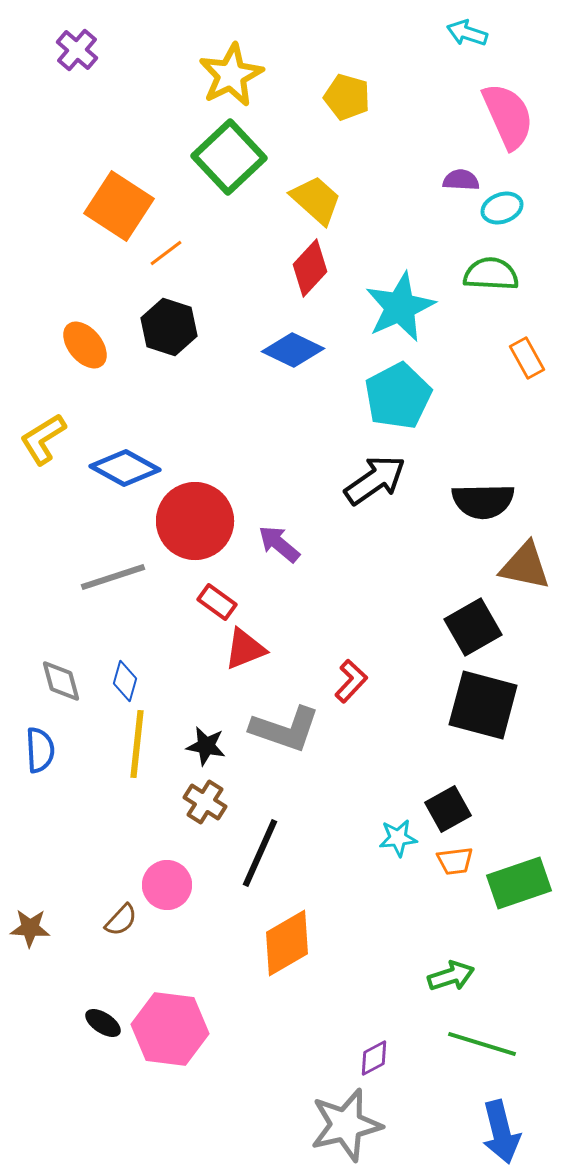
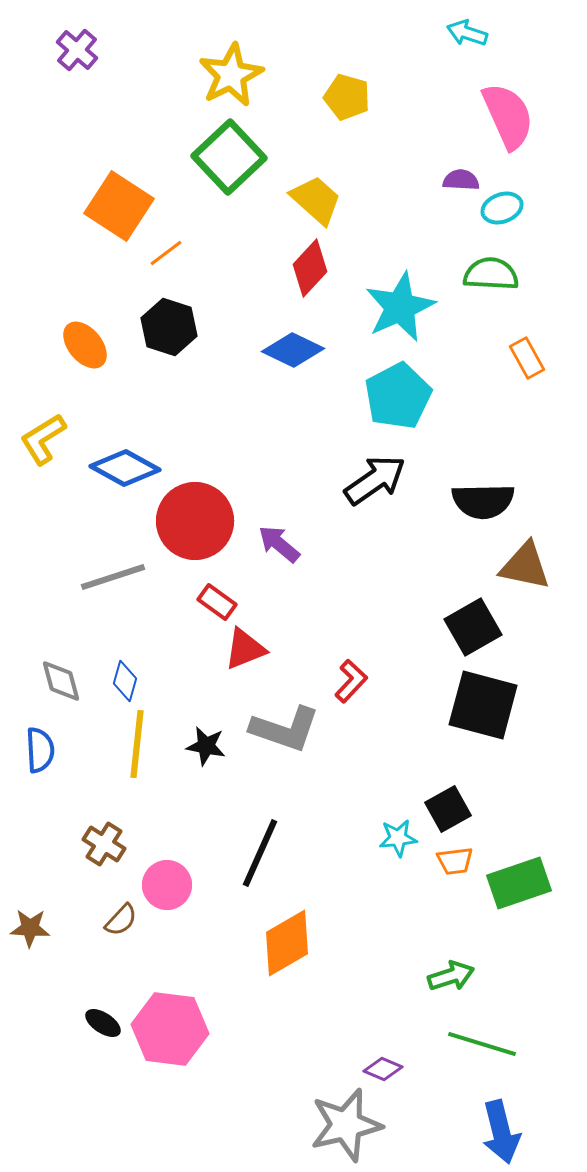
brown cross at (205, 802): moved 101 px left, 42 px down
purple diamond at (374, 1058): moved 9 px right, 11 px down; rotated 51 degrees clockwise
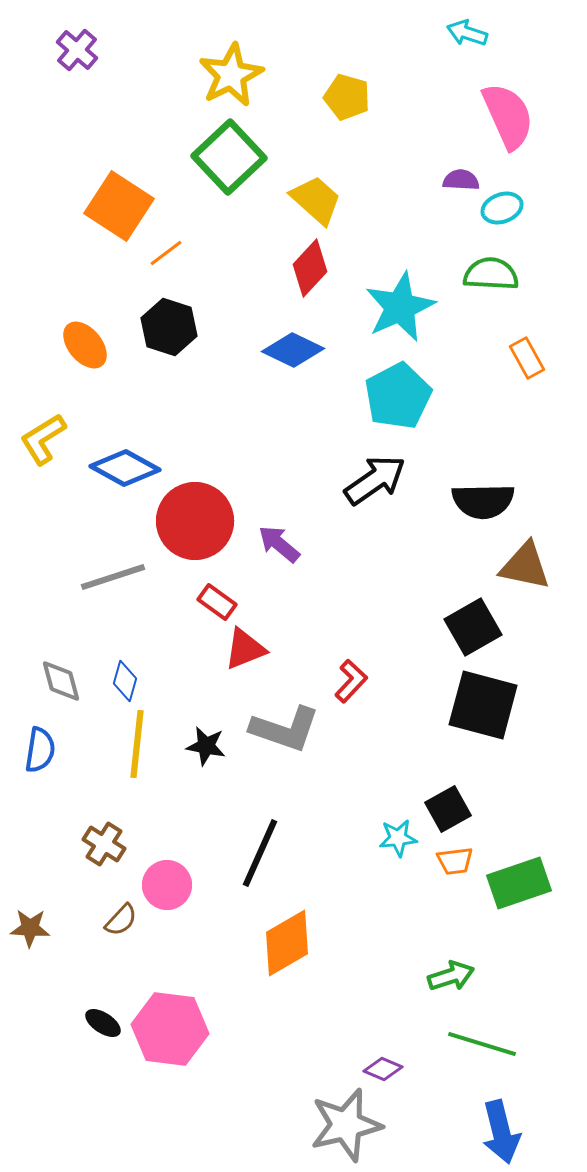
blue semicircle at (40, 750): rotated 12 degrees clockwise
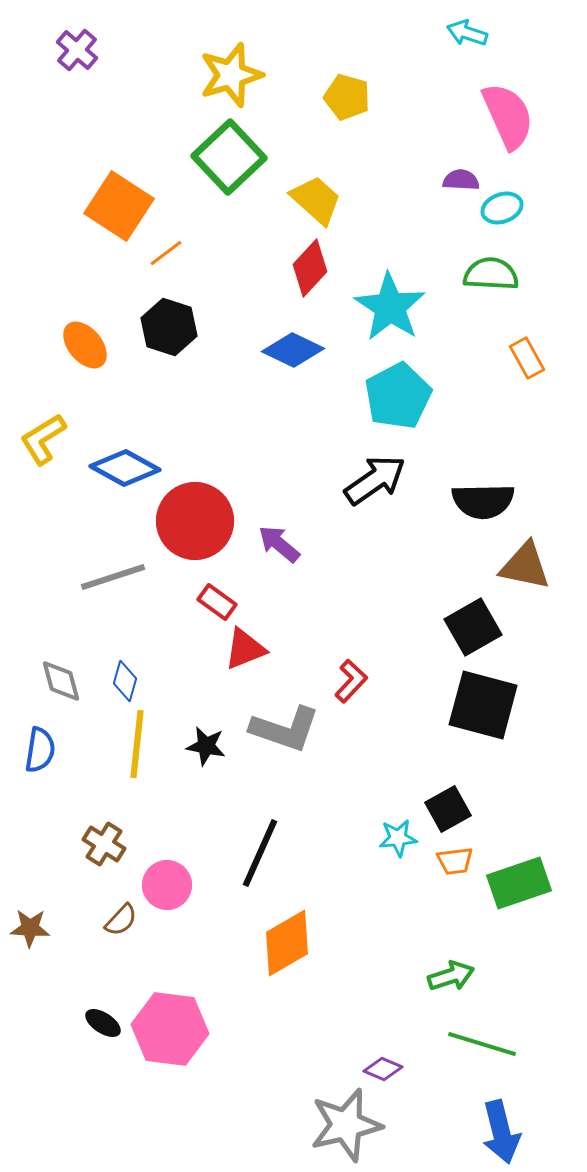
yellow star at (231, 75): rotated 10 degrees clockwise
cyan star at (400, 307): moved 10 px left; rotated 14 degrees counterclockwise
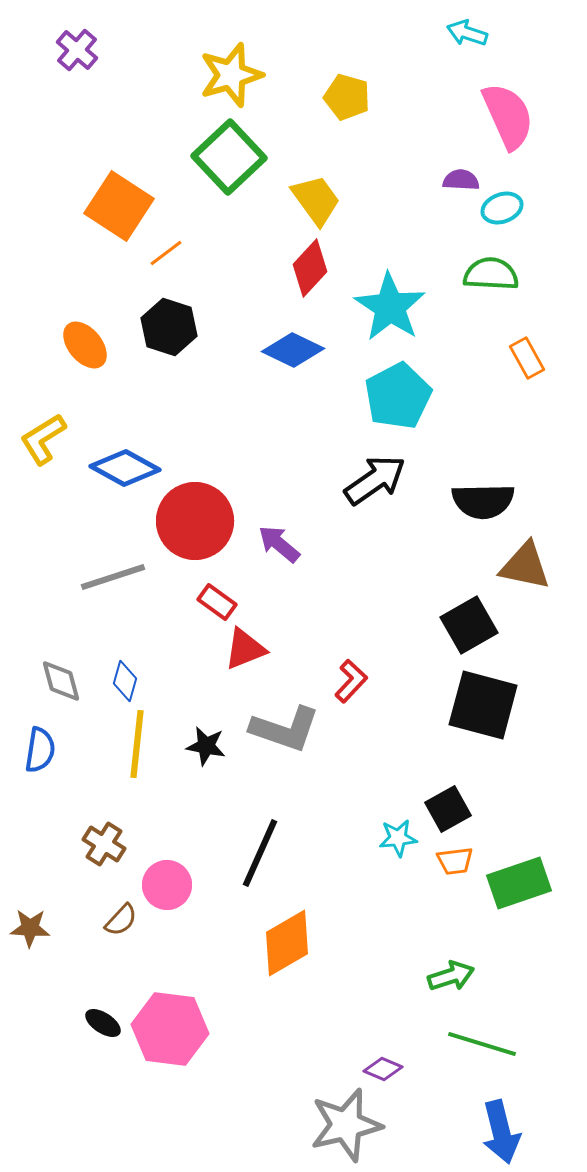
yellow trapezoid at (316, 200): rotated 12 degrees clockwise
black square at (473, 627): moved 4 px left, 2 px up
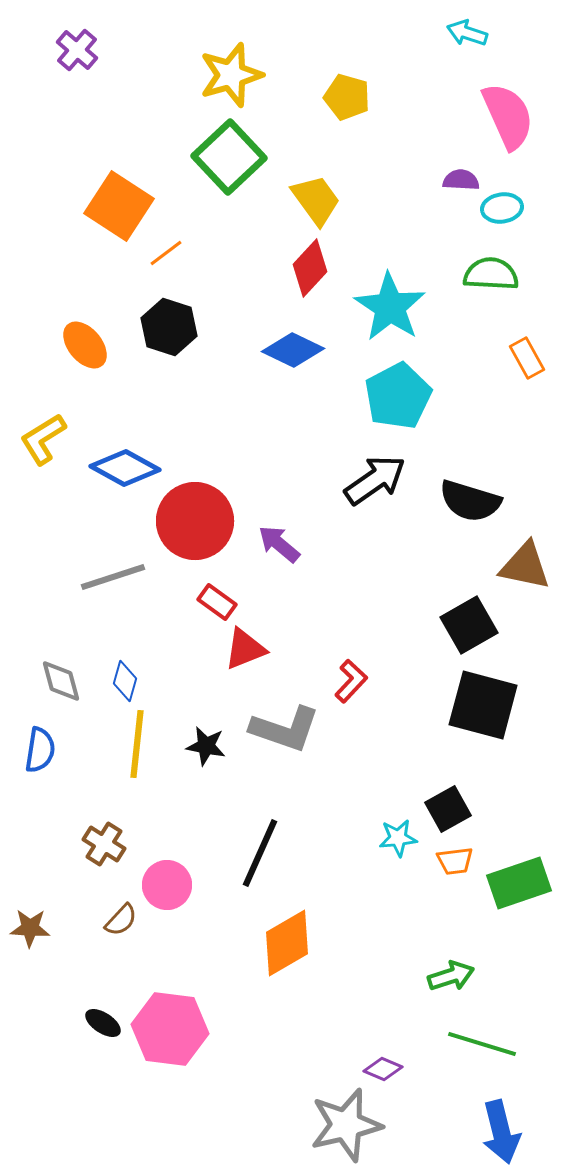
cyan ellipse at (502, 208): rotated 12 degrees clockwise
black semicircle at (483, 501): moved 13 px left; rotated 18 degrees clockwise
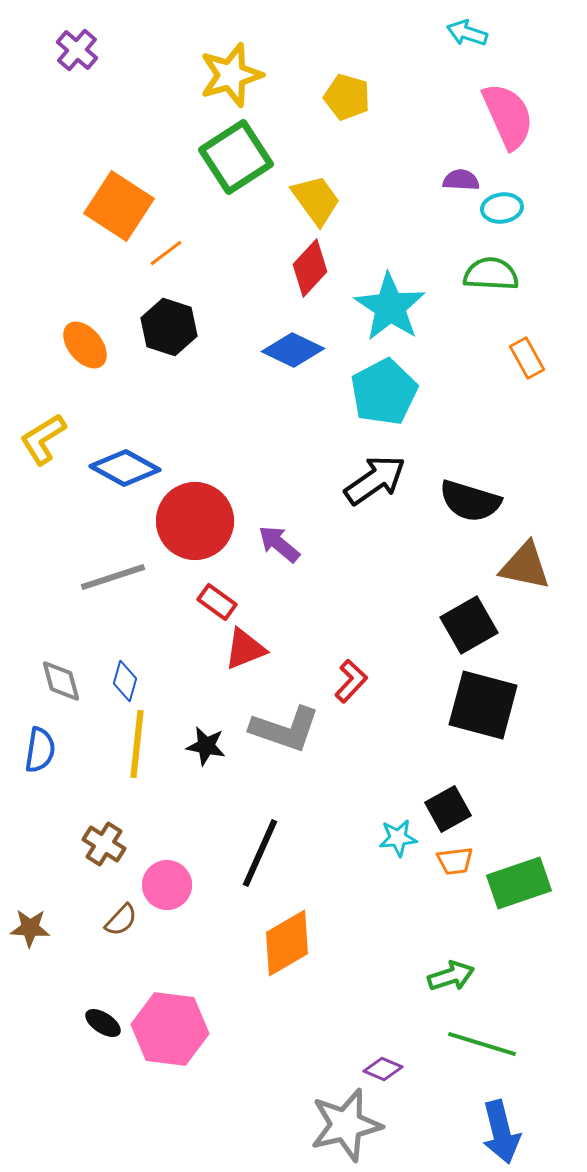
green square at (229, 157): moved 7 px right; rotated 10 degrees clockwise
cyan pentagon at (398, 396): moved 14 px left, 4 px up
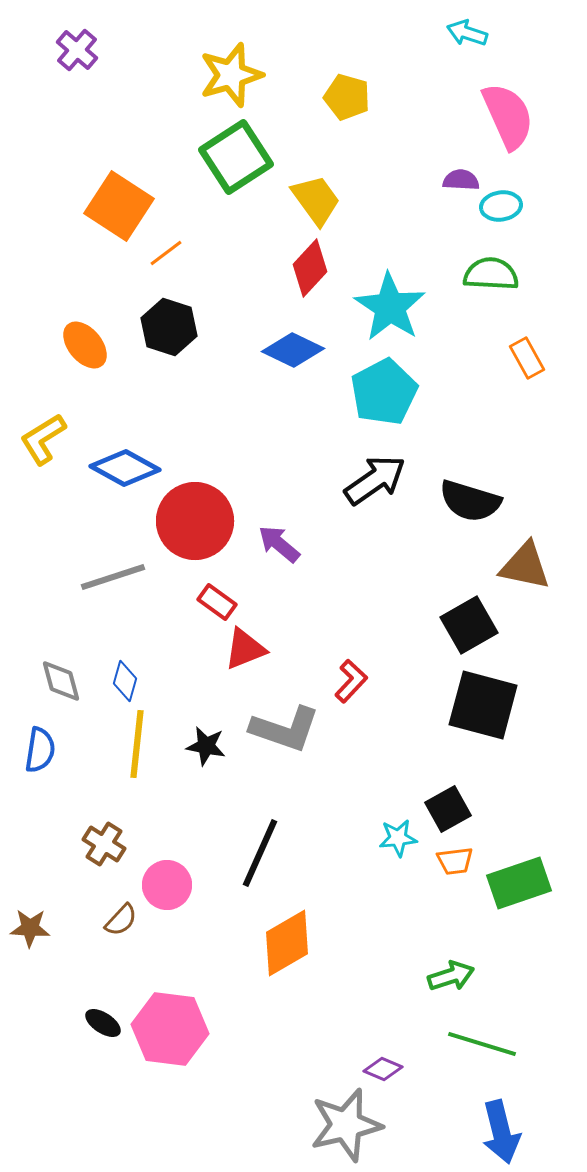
cyan ellipse at (502, 208): moved 1 px left, 2 px up
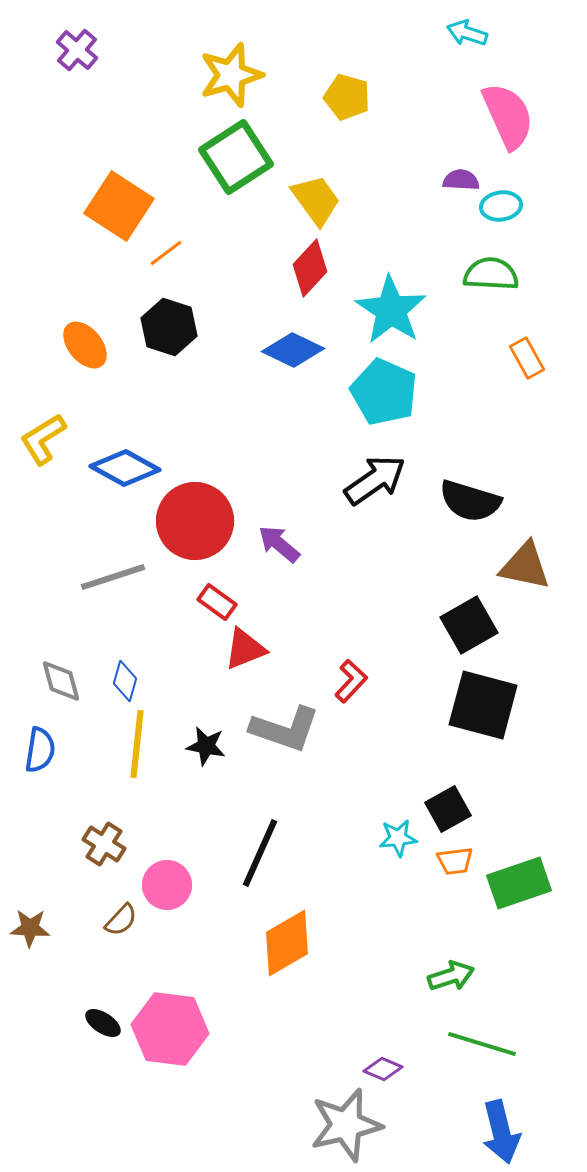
cyan star at (390, 307): moved 1 px right, 3 px down
cyan pentagon at (384, 392): rotated 20 degrees counterclockwise
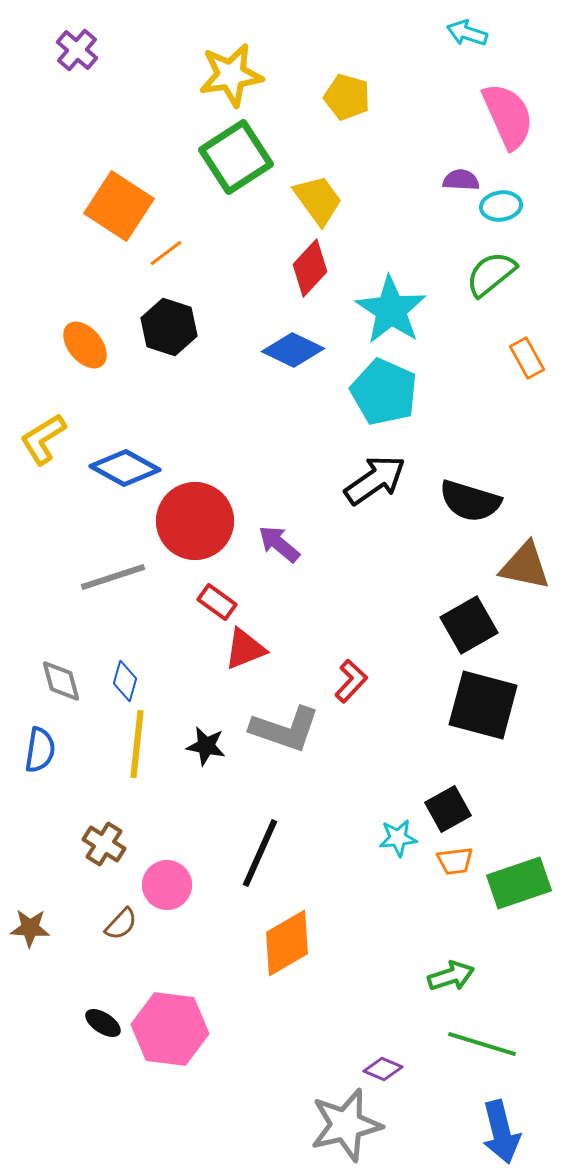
yellow star at (231, 75): rotated 8 degrees clockwise
yellow trapezoid at (316, 200): moved 2 px right
green semicircle at (491, 274): rotated 42 degrees counterclockwise
brown semicircle at (121, 920): moved 4 px down
